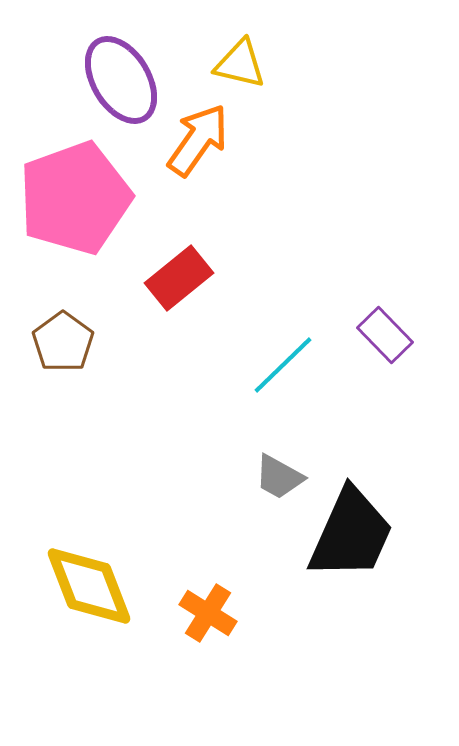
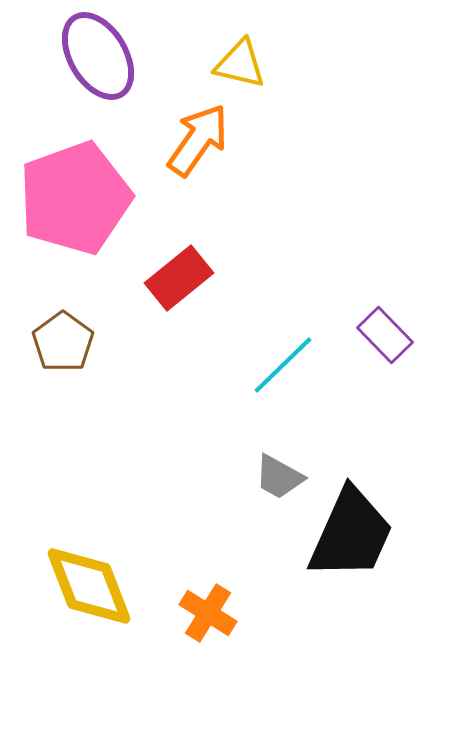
purple ellipse: moved 23 px left, 24 px up
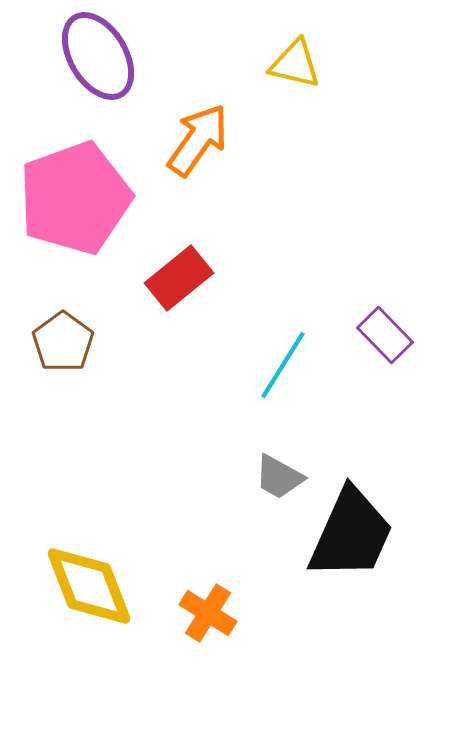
yellow triangle: moved 55 px right
cyan line: rotated 14 degrees counterclockwise
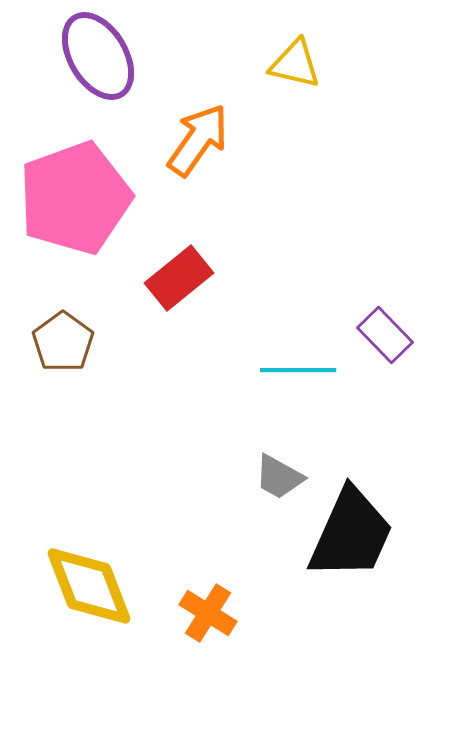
cyan line: moved 15 px right, 5 px down; rotated 58 degrees clockwise
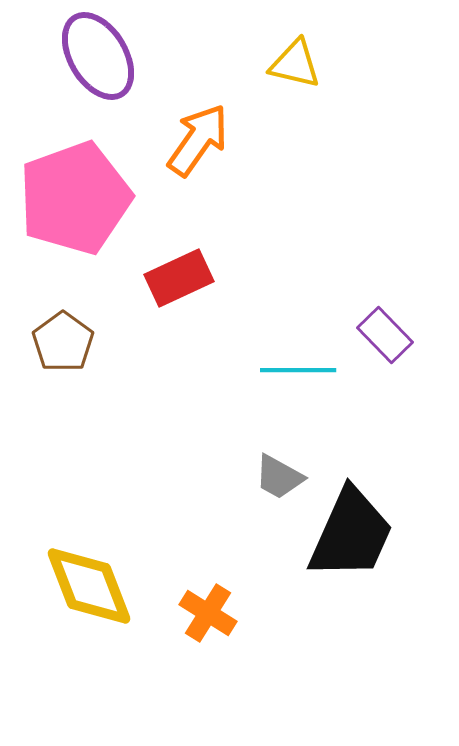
red rectangle: rotated 14 degrees clockwise
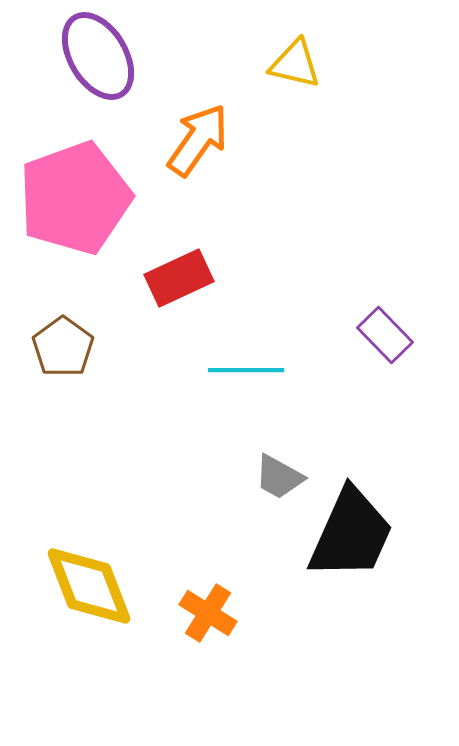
brown pentagon: moved 5 px down
cyan line: moved 52 px left
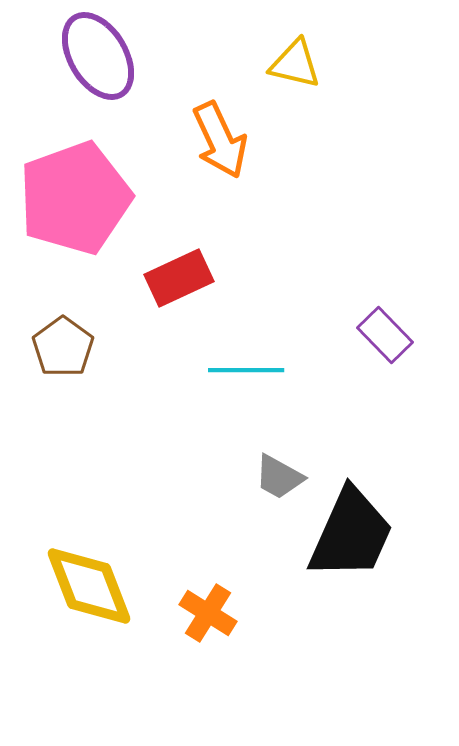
orange arrow: moved 22 px right; rotated 120 degrees clockwise
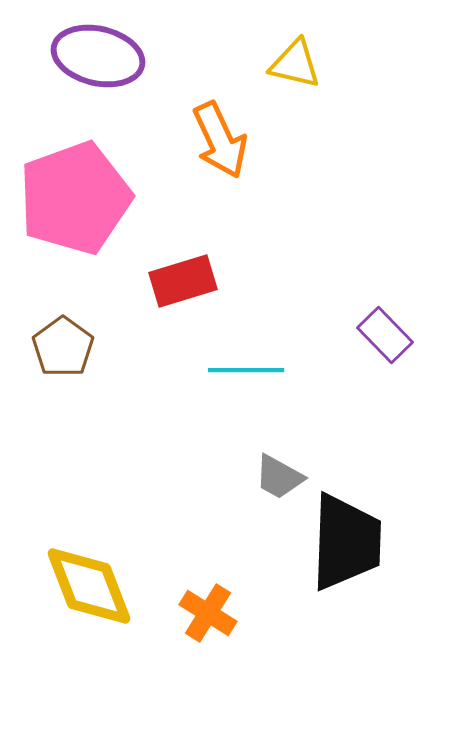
purple ellipse: rotated 46 degrees counterclockwise
red rectangle: moved 4 px right, 3 px down; rotated 8 degrees clockwise
black trapezoid: moved 5 px left, 8 px down; rotated 22 degrees counterclockwise
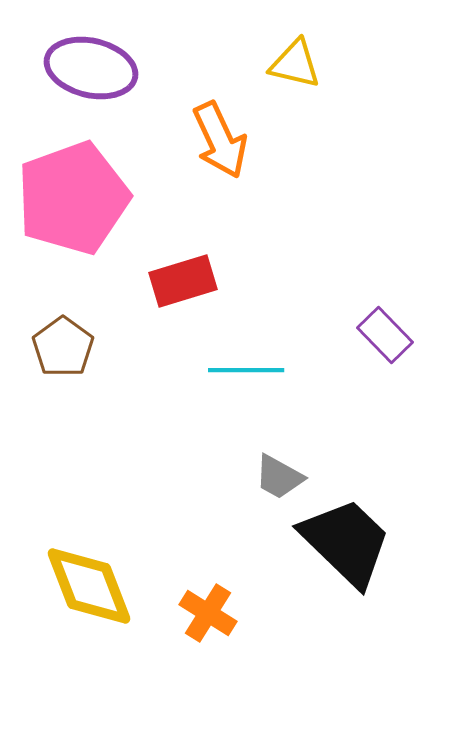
purple ellipse: moved 7 px left, 12 px down
pink pentagon: moved 2 px left
black trapezoid: rotated 48 degrees counterclockwise
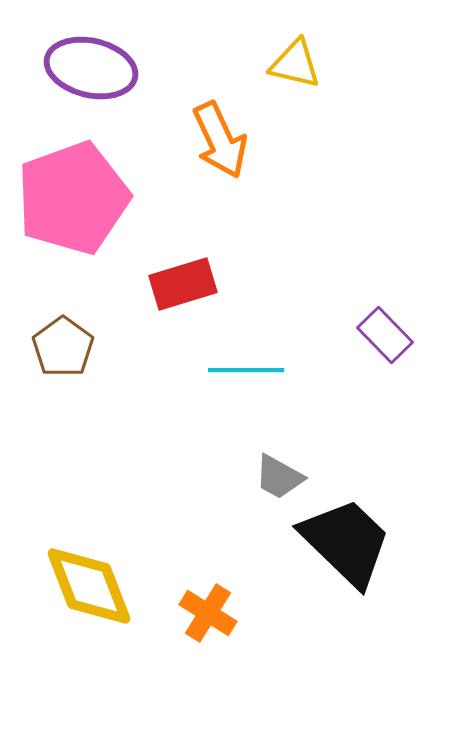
red rectangle: moved 3 px down
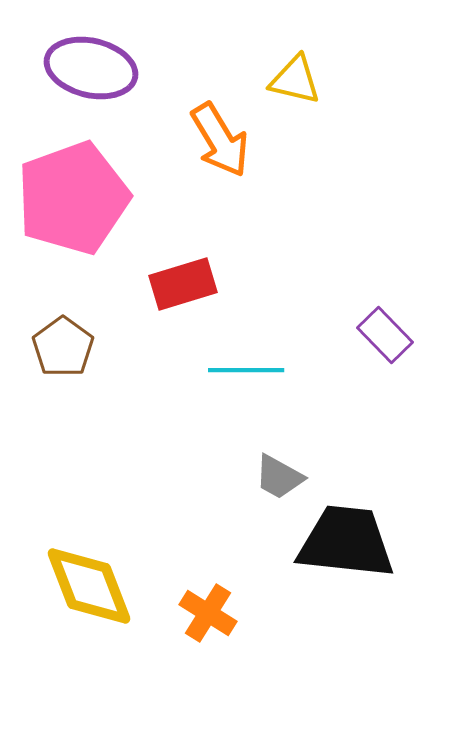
yellow triangle: moved 16 px down
orange arrow: rotated 6 degrees counterclockwise
black trapezoid: rotated 38 degrees counterclockwise
